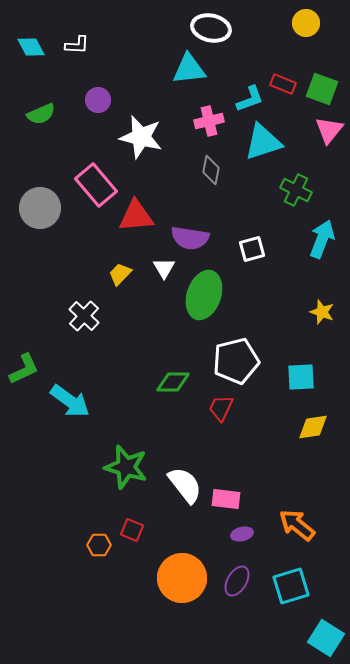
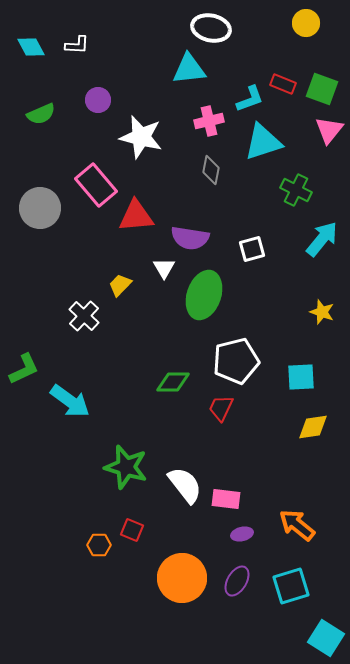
cyan arrow at (322, 239): rotated 18 degrees clockwise
yellow trapezoid at (120, 274): moved 11 px down
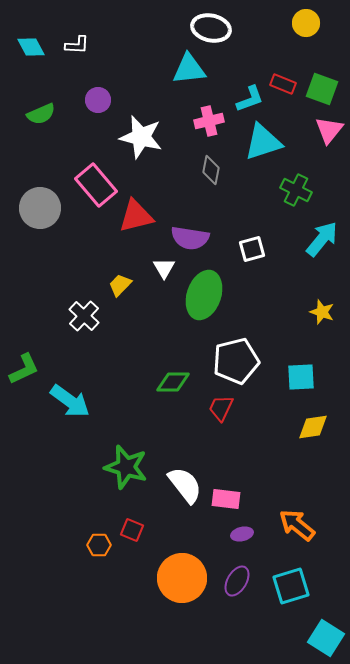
red triangle at (136, 216): rotated 9 degrees counterclockwise
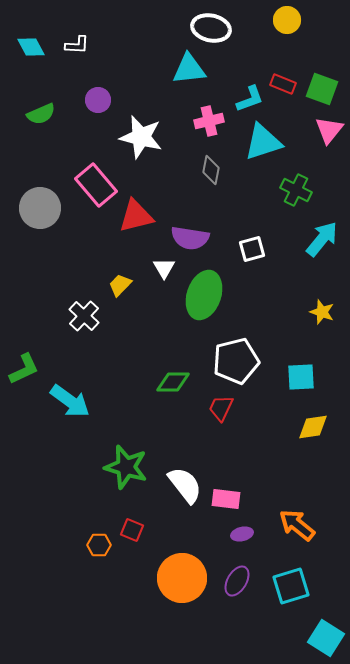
yellow circle at (306, 23): moved 19 px left, 3 px up
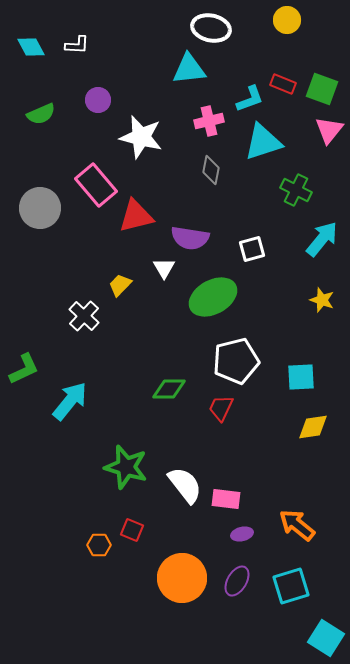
green ellipse at (204, 295): moved 9 px right, 2 px down; rotated 42 degrees clockwise
yellow star at (322, 312): moved 12 px up
green diamond at (173, 382): moved 4 px left, 7 px down
cyan arrow at (70, 401): rotated 87 degrees counterclockwise
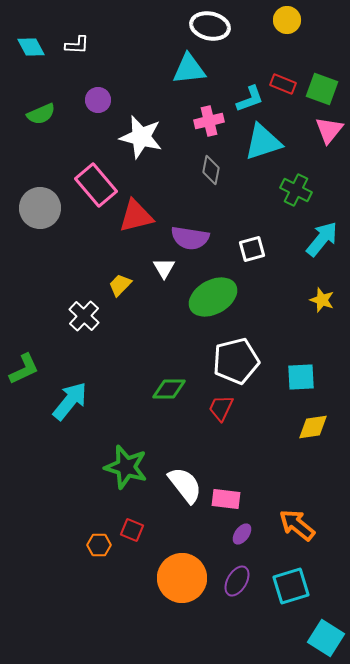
white ellipse at (211, 28): moved 1 px left, 2 px up
purple ellipse at (242, 534): rotated 40 degrees counterclockwise
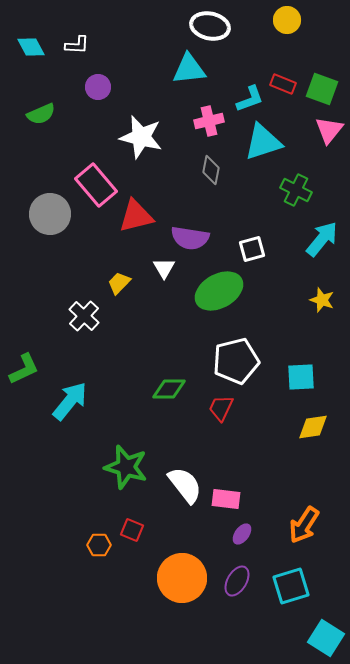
purple circle at (98, 100): moved 13 px up
gray circle at (40, 208): moved 10 px right, 6 px down
yellow trapezoid at (120, 285): moved 1 px left, 2 px up
green ellipse at (213, 297): moved 6 px right, 6 px up
orange arrow at (297, 525): moved 7 px right; rotated 96 degrees counterclockwise
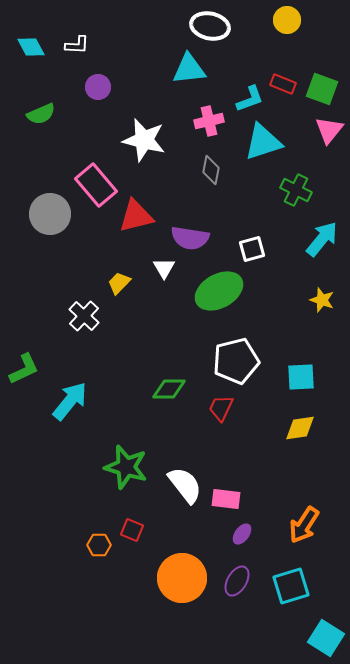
white star at (141, 137): moved 3 px right, 3 px down
yellow diamond at (313, 427): moved 13 px left, 1 px down
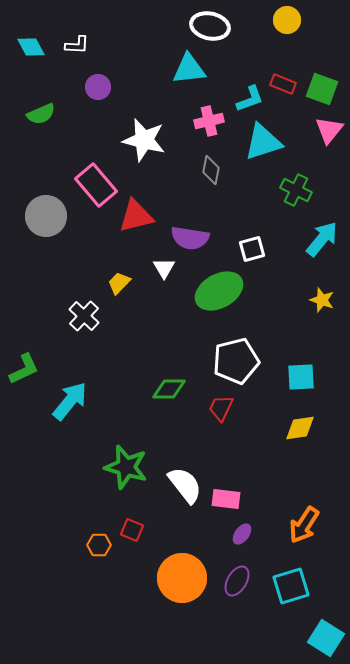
gray circle at (50, 214): moved 4 px left, 2 px down
